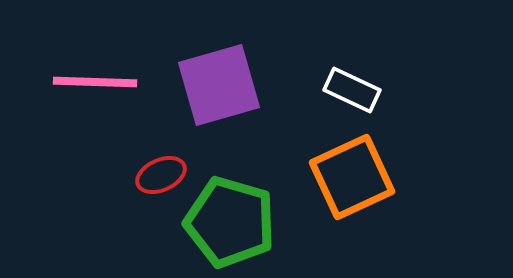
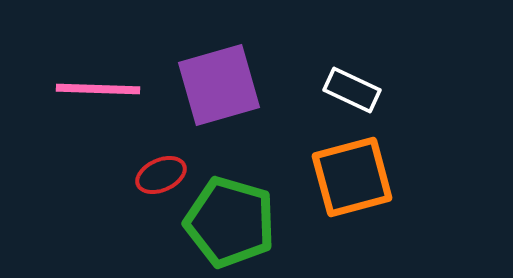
pink line: moved 3 px right, 7 px down
orange square: rotated 10 degrees clockwise
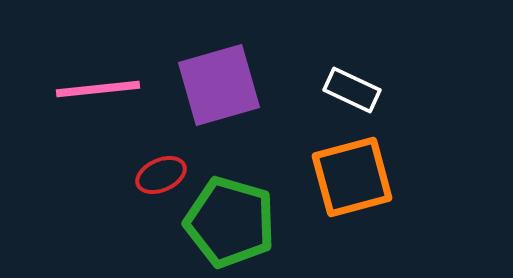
pink line: rotated 8 degrees counterclockwise
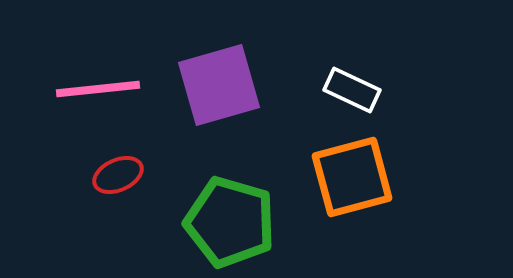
red ellipse: moved 43 px left
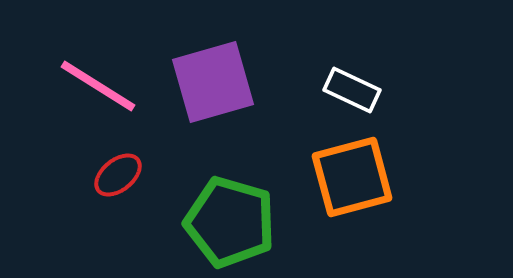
purple square: moved 6 px left, 3 px up
pink line: moved 3 px up; rotated 38 degrees clockwise
red ellipse: rotated 15 degrees counterclockwise
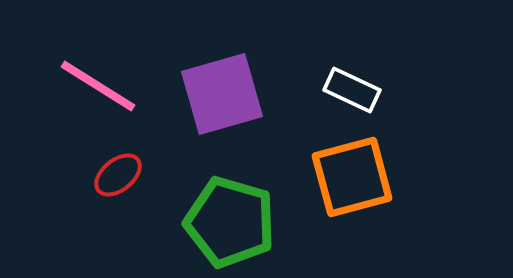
purple square: moved 9 px right, 12 px down
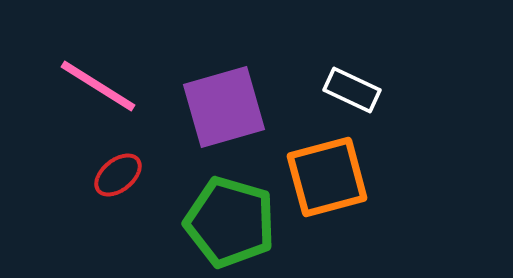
purple square: moved 2 px right, 13 px down
orange square: moved 25 px left
